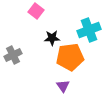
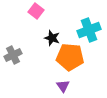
black star: rotated 21 degrees clockwise
orange pentagon: rotated 12 degrees clockwise
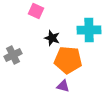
pink square: rotated 14 degrees counterclockwise
cyan cross: rotated 20 degrees clockwise
orange pentagon: moved 2 px left, 3 px down
purple triangle: rotated 40 degrees counterclockwise
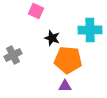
cyan cross: moved 1 px right
purple triangle: moved 2 px right; rotated 16 degrees counterclockwise
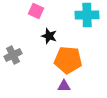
cyan cross: moved 3 px left, 15 px up
black star: moved 3 px left, 2 px up
purple triangle: moved 1 px left
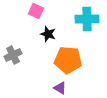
cyan cross: moved 4 px down
black star: moved 1 px left, 2 px up
purple triangle: moved 4 px left, 2 px down; rotated 32 degrees clockwise
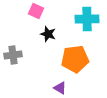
gray cross: rotated 18 degrees clockwise
orange pentagon: moved 7 px right, 1 px up; rotated 12 degrees counterclockwise
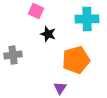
orange pentagon: moved 1 px right, 1 px down; rotated 8 degrees counterclockwise
purple triangle: rotated 32 degrees clockwise
